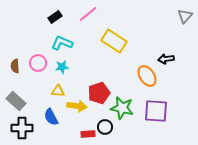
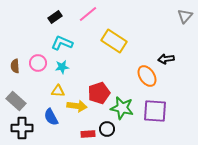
purple square: moved 1 px left
black circle: moved 2 px right, 2 px down
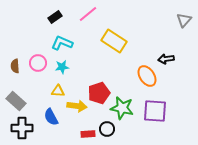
gray triangle: moved 1 px left, 4 px down
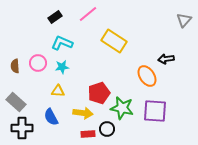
gray rectangle: moved 1 px down
yellow arrow: moved 6 px right, 7 px down
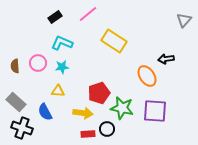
blue semicircle: moved 6 px left, 5 px up
black cross: rotated 20 degrees clockwise
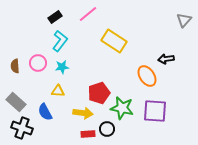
cyan L-shape: moved 2 px left, 2 px up; rotated 105 degrees clockwise
